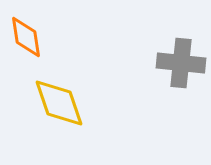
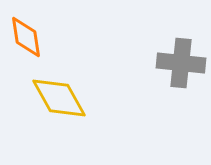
yellow diamond: moved 5 px up; rotated 10 degrees counterclockwise
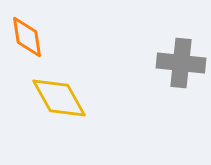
orange diamond: moved 1 px right
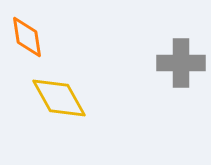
gray cross: rotated 6 degrees counterclockwise
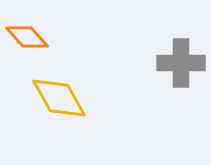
orange diamond: rotated 33 degrees counterclockwise
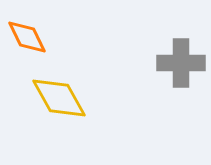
orange diamond: rotated 15 degrees clockwise
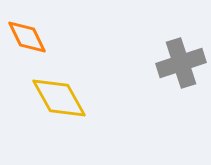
gray cross: rotated 18 degrees counterclockwise
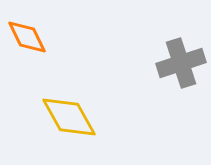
yellow diamond: moved 10 px right, 19 px down
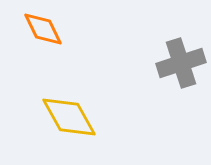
orange diamond: moved 16 px right, 8 px up
